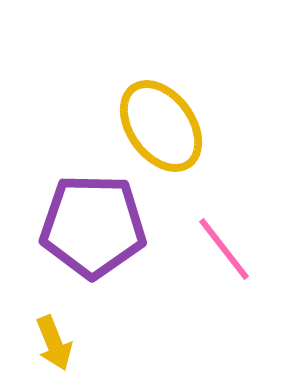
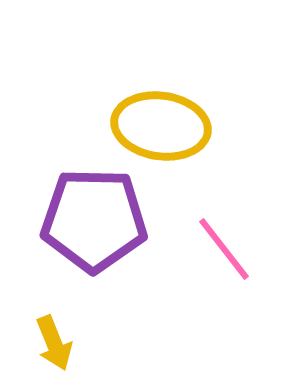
yellow ellipse: rotated 46 degrees counterclockwise
purple pentagon: moved 1 px right, 6 px up
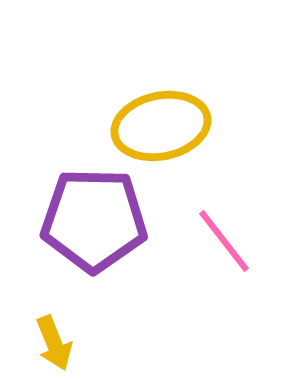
yellow ellipse: rotated 20 degrees counterclockwise
pink line: moved 8 px up
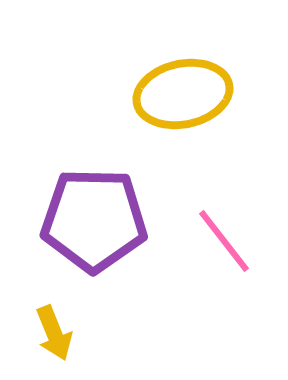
yellow ellipse: moved 22 px right, 32 px up
yellow arrow: moved 10 px up
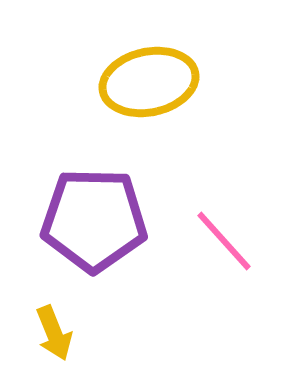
yellow ellipse: moved 34 px left, 12 px up
pink line: rotated 4 degrees counterclockwise
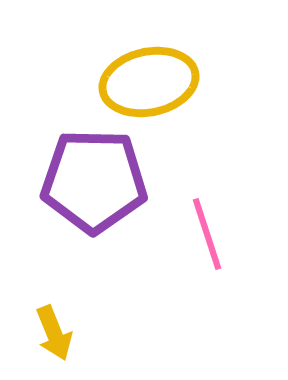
purple pentagon: moved 39 px up
pink line: moved 17 px left, 7 px up; rotated 24 degrees clockwise
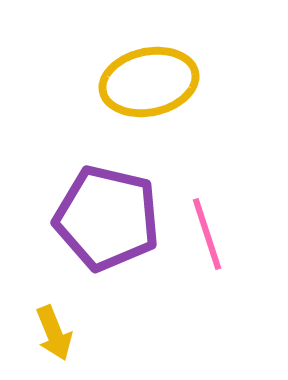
purple pentagon: moved 13 px right, 37 px down; rotated 12 degrees clockwise
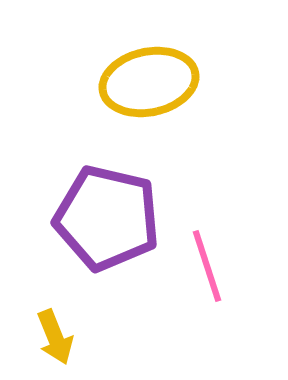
pink line: moved 32 px down
yellow arrow: moved 1 px right, 4 px down
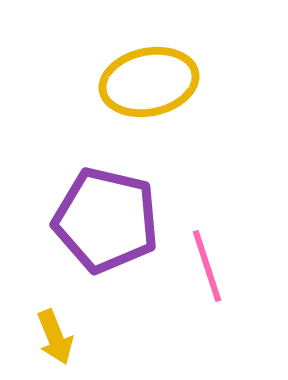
purple pentagon: moved 1 px left, 2 px down
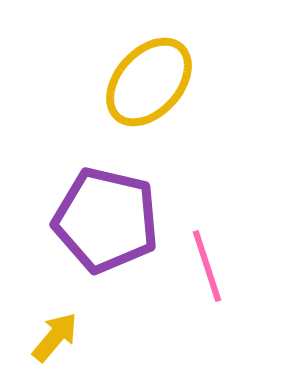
yellow ellipse: rotated 36 degrees counterclockwise
yellow arrow: rotated 118 degrees counterclockwise
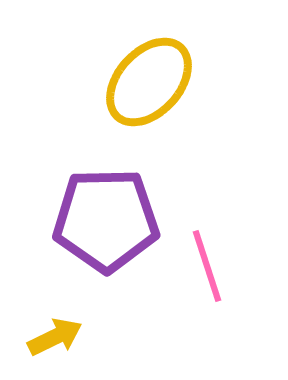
purple pentagon: rotated 14 degrees counterclockwise
yellow arrow: rotated 24 degrees clockwise
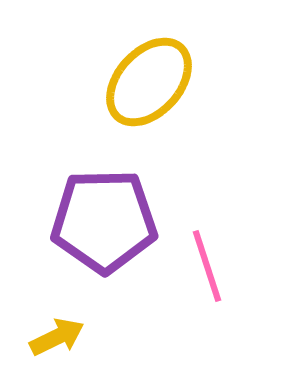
purple pentagon: moved 2 px left, 1 px down
yellow arrow: moved 2 px right
